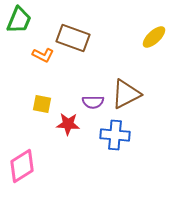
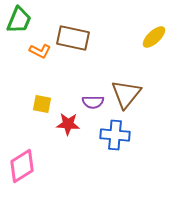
brown rectangle: rotated 8 degrees counterclockwise
orange L-shape: moved 3 px left, 4 px up
brown triangle: rotated 24 degrees counterclockwise
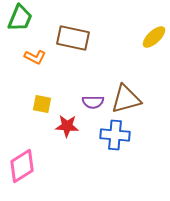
green trapezoid: moved 1 px right, 2 px up
orange L-shape: moved 5 px left, 6 px down
brown triangle: moved 5 px down; rotated 36 degrees clockwise
red star: moved 1 px left, 2 px down
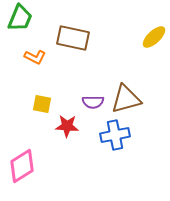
blue cross: rotated 16 degrees counterclockwise
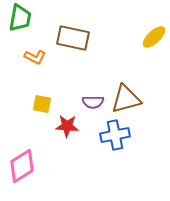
green trapezoid: rotated 12 degrees counterclockwise
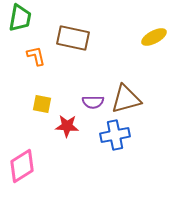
yellow ellipse: rotated 15 degrees clockwise
orange L-shape: moved 1 px right, 1 px up; rotated 130 degrees counterclockwise
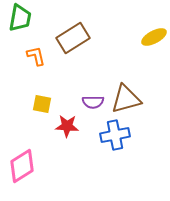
brown rectangle: rotated 44 degrees counterclockwise
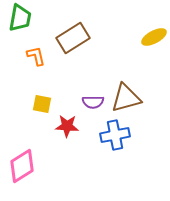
brown triangle: moved 1 px up
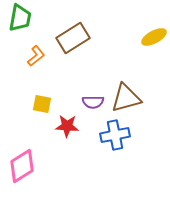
orange L-shape: rotated 65 degrees clockwise
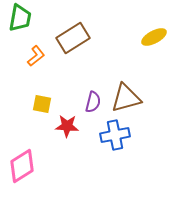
purple semicircle: rotated 75 degrees counterclockwise
